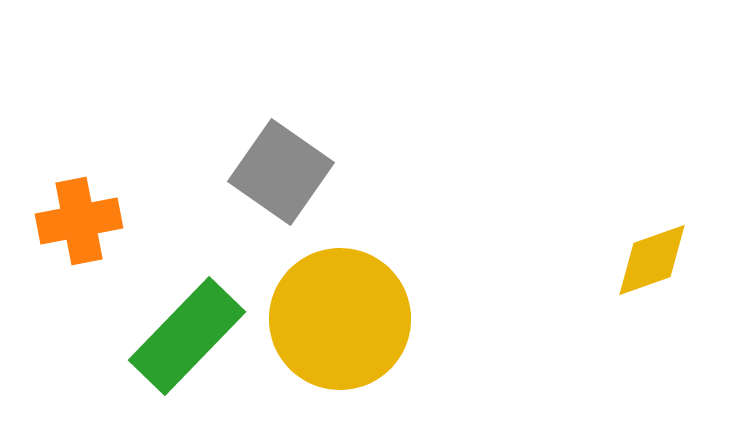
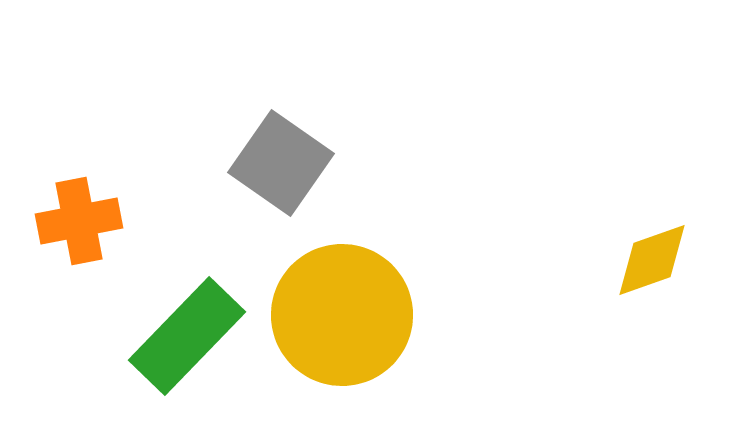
gray square: moved 9 px up
yellow circle: moved 2 px right, 4 px up
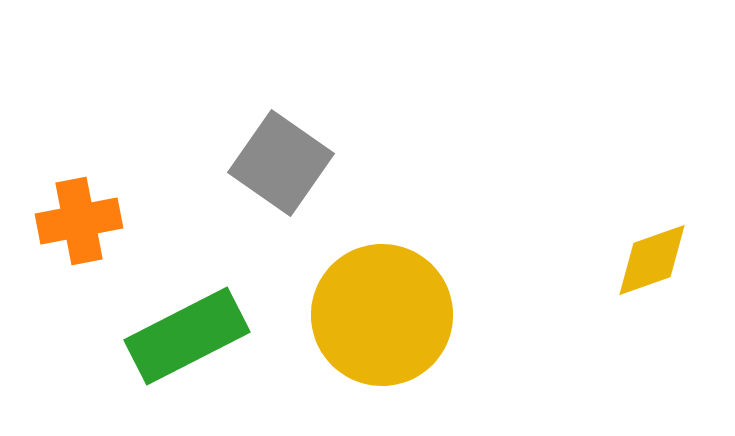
yellow circle: moved 40 px right
green rectangle: rotated 19 degrees clockwise
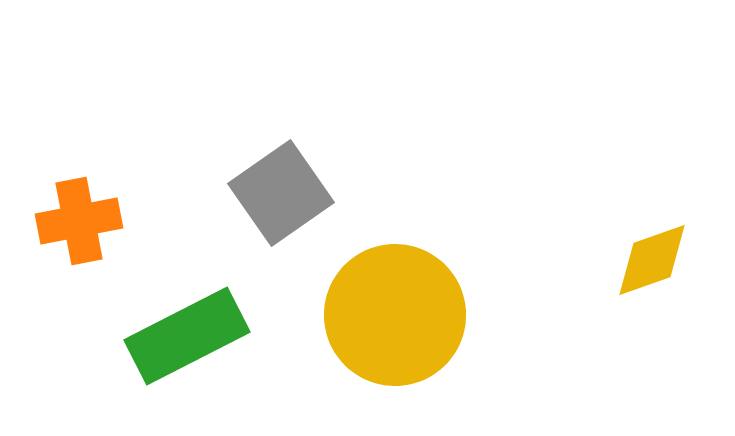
gray square: moved 30 px down; rotated 20 degrees clockwise
yellow circle: moved 13 px right
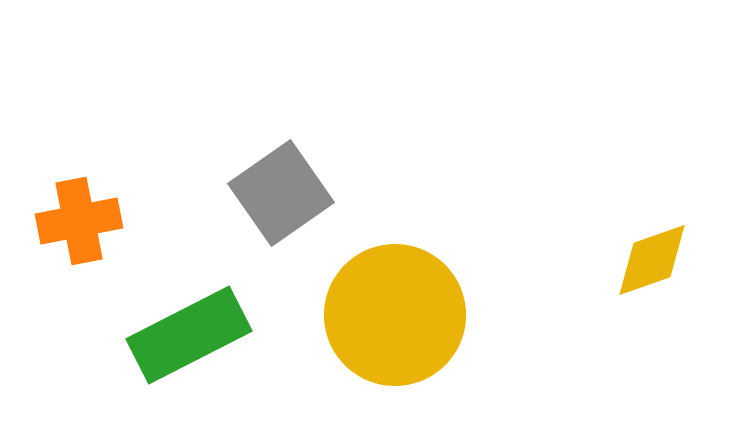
green rectangle: moved 2 px right, 1 px up
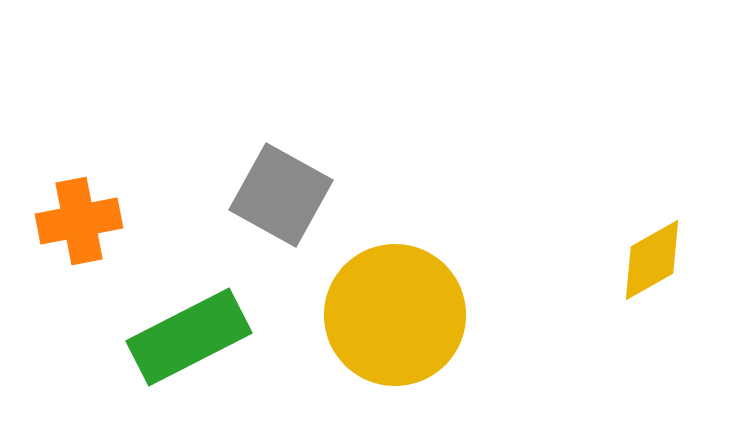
gray square: moved 2 px down; rotated 26 degrees counterclockwise
yellow diamond: rotated 10 degrees counterclockwise
green rectangle: moved 2 px down
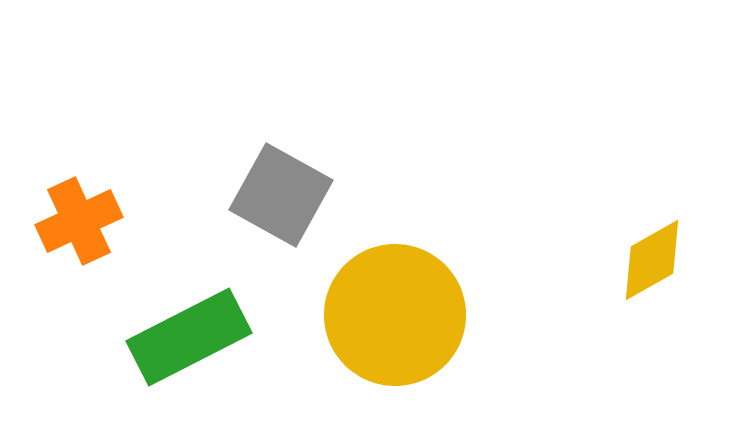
orange cross: rotated 14 degrees counterclockwise
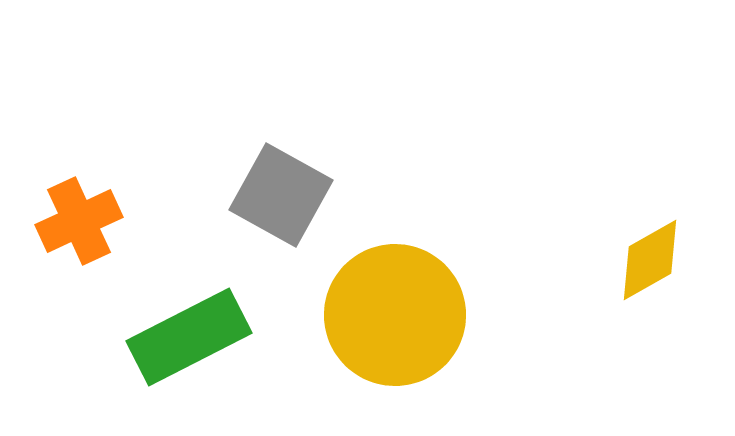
yellow diamond: moved 2 px left
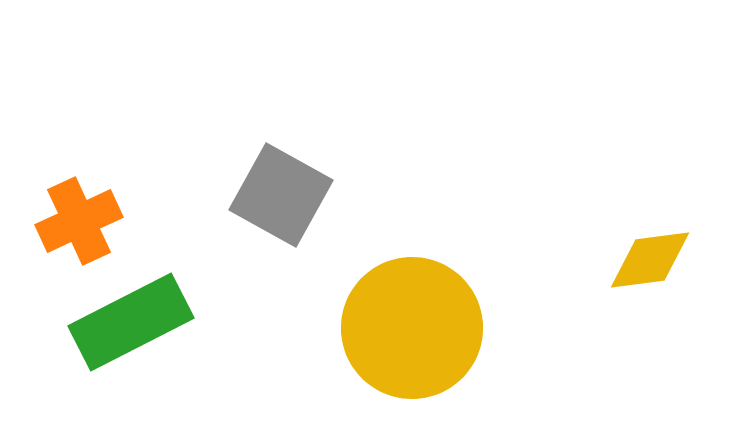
yellow diamond: rotated 22 degrees clockwise
yellow circle: moved 17 px right, 13 px down
green rectangle: moved 58 px left, 15 px up
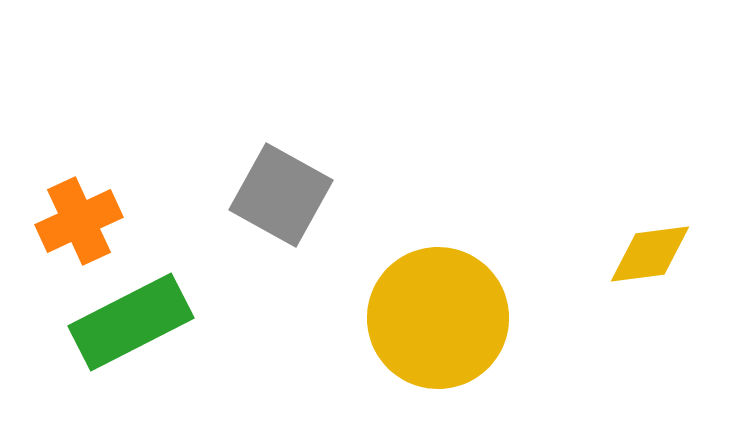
yellow diamond: moved 6 px up
yellow circle: moved 26 px right, 10 px up
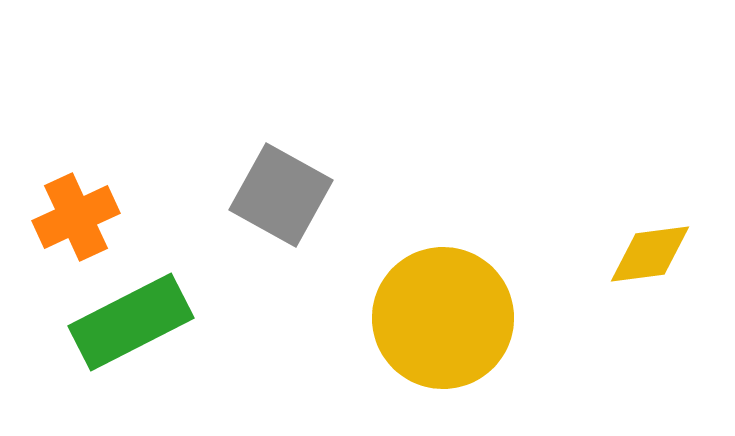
orange cross: moved 3 px left, 4 px up
yellow circle: moved 5 px right
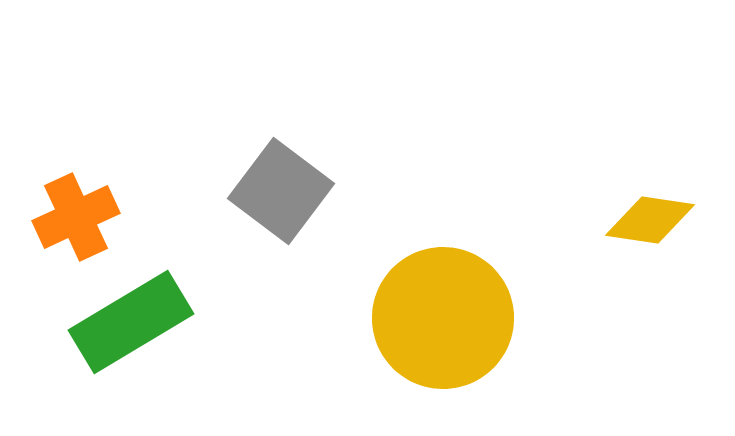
gray square: moved 4 px up; rotated 8 degrees clockwise
yellow diamond: moved 34 px up; rotated 16 degrees clockwise
green rectangle: rotated 4 degrees counterclockwise
